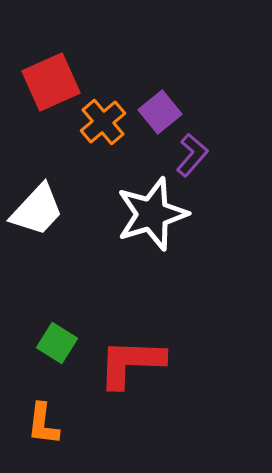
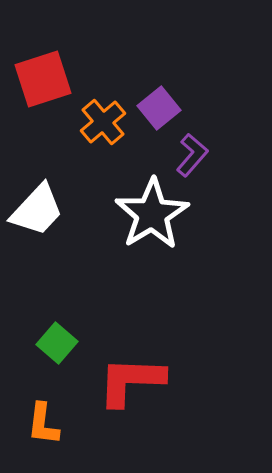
red square: moved 8 px left, 3 px up; rotated 6 degrees clockwise
purple square: moved 1 px left, 4 px up
white star: rotated 14 degrees counterclockwise
green square: rotated 9 degrees clockwise
red L-shape: moved 18 px down
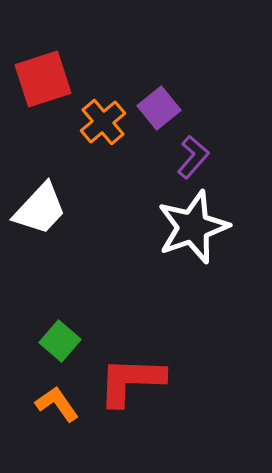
purple L-shape: moved 1 px right, 2 px down
white trapezoid: moved 3 px right, 1 px up
white star: moved 41 px right, 13 px down; rotated 12 degrees clockwise
green square: moved 3 px right, 2 px up
orange L-shape: moved 14 px right, 20 px up; rotated 138 degrees clockwise
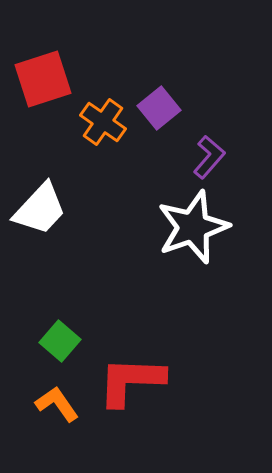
orange cross: rotated 15 degrees counterclockwise
purple L-shape: moved 16 px right
